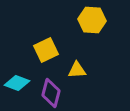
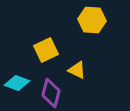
yellow triangle: rotated 30 degrees clockwise
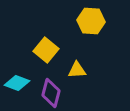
yellow hexagon: moved 1 px left, 1 px down
yellow square: rotated 25 degrees counterclockwise
yellow triangle: rotated 30 degrees counterclockwise
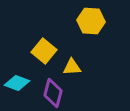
yellow square: moved 2 px left, 1 px down
yellow triangle: moved 5 px left, 3 px up
purple diamond: moved 2 px right
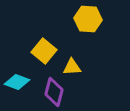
yellow hexagon: moved 3 px left, 2 px up
cyan diamond: moved 1 px up
purple diamond: moved 1 px right, 1 px up
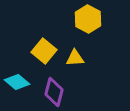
yellow hexagon: rotated 24 degrees clockwise
yellow triangle: moved 3 px right, 9 px up
cyan diamond: rotated 20 degrees clockwise
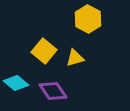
yellow triangle: rotated 12 degrees counterclockwise
cyan diamond: moved 1 px left, 1 px down
purple diamond: moved 1 px left, 1 px up; rotated 48 degrees counterclockwise
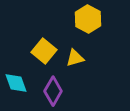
cyan diamond: rotated 30 degrees clockwise
purple diamond: rotated 64 degrees clockwise
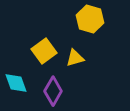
yellow hexagon: moved 2 px right; rotated 12 degrees counterclockwise
yellow square: rotated 15 degrees clockwise
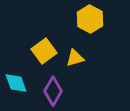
yellow hexagon: rotated 12 degrees clockwise
